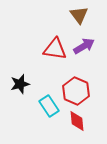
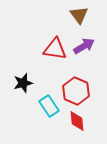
black star: moved 3 px right, 1 px up
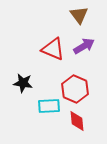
red triangle: moved 2 px left; rotated 15 degrees clockwise
black star: rotated 24 degrees clockwise
red hexagon: moved 1 px left, 2 px up
cyan rectangle: rotated 60 degrees counterclockwise
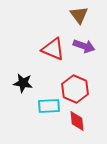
purple arrow: rotated 50 degrees clockwise
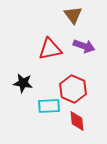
brown triangle: moved 6 px left
red triangle: moved 3 px left; rotated 35 degrees counterclockwise
red hexagon: moved 2 px left
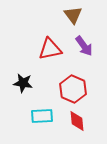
purple arrow: rotated 35 degrees clockwise
cyan rectangle: moved 7 px left, 10 px down
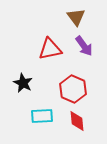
brown triangle: moved 3 px right, 2 px down
black star: rotated 18 degrees clockwise
